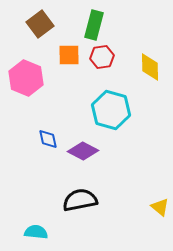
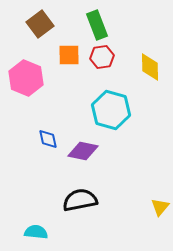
green rectangle: moved 3 px right; rotated 36 degrees counterclockwise
purple diamond: rotated 16 degrees counterclockwise
yellow triangle: rotated 30 degrees clockwise
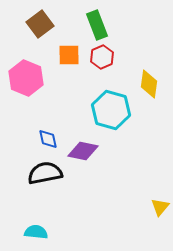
red hexagon: rotated 15 degrees counterclockwise
yellow diamond: moved 1 px left, 17 px down; rotated 8 degrees clockwise
black semicircle: moved 35 px left, 27 px up
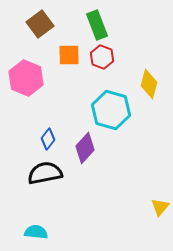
red hexagon: rotated 15 degrees counterclockwise
yellow diamond: rotated 8 degrees clockwise
blue diamond: rotated 50 degrees clockwise
purple diamond: moved 2 px right, 3 px up; rotated 60 degrees counterclockwise
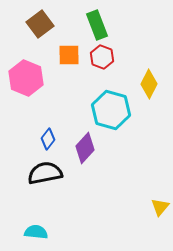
yellow diamond: rotated 12 degrees clockwise
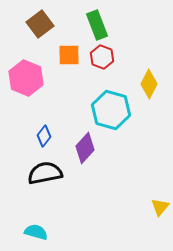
blue diamond: moved 4 px left, 3 px up
cyan semicircle: rotated 10 degrees clockwise
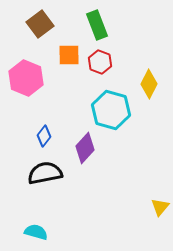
red hexagon: moved 2 px left, 5 px down
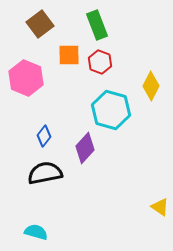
yellow diamond: moved 2 px right, 2 px down
yellow triangle: rotated 36 degrees counterclockwise
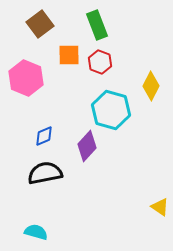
blue diamond: rotated 30 degrees clockwise
purple diamond: moved 2 px right, 2 px up
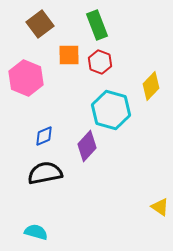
yellow diamond: rotated 16 degrees clockwise
